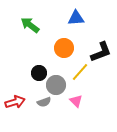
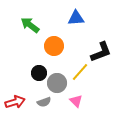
orange circle: moved 10 px left, 2 px up
gray circle: moved 1 px right, 2 px up
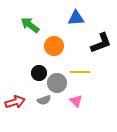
black L-shape: moved 9 px up
yellow line: rotated 48 degrees clockwise
gray semicircle: moved 2 px up
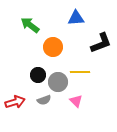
orange circle: moved 1 px left, 1 px down
black circle: moved 1 px left, 2 px down
gray circle: moved 1 px right, 1 px up
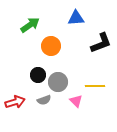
green arrow: rotated 108 degrees clockwise
orange circle: moved 2 px left, 1 px up
yellow line: moved 15 px right, 14 px down
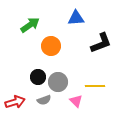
black circle: moved 2 px down
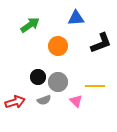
orange circle: moved 7 px right
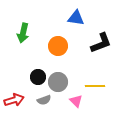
blue triangle: rotated 12 degrees clockwise
green arrow: moved 7 px left, 8 px down; rotated 138 degrees clockwise
red arrow: moved 1 px left, 2 px up
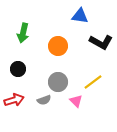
blue triangle: moved 4 px right, 2 px up
black L-shape: moved 1 px up; rotated 50 degrees clockwise
black circle: moved 20 px left, 8 px up
yellow line: moved 2 px left, 4 px up; rotated 36 degrees counterclockwise
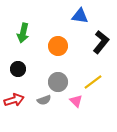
black L-shape: rotated 80 degrees counterclockwise
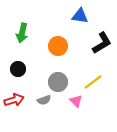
green arrow: moved 1 px left
black L-shape: moved 1 px right, 1 px down; rotated 20 degrees clockwise
